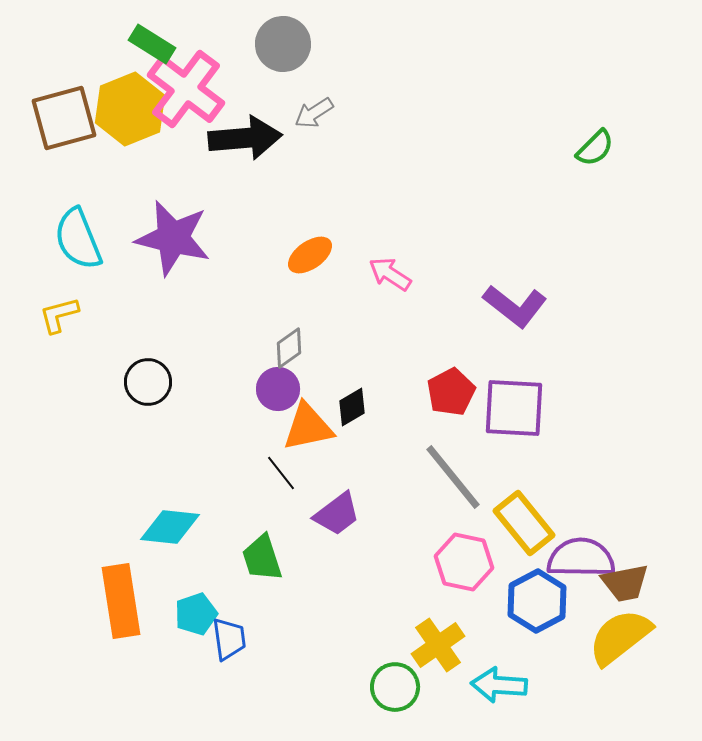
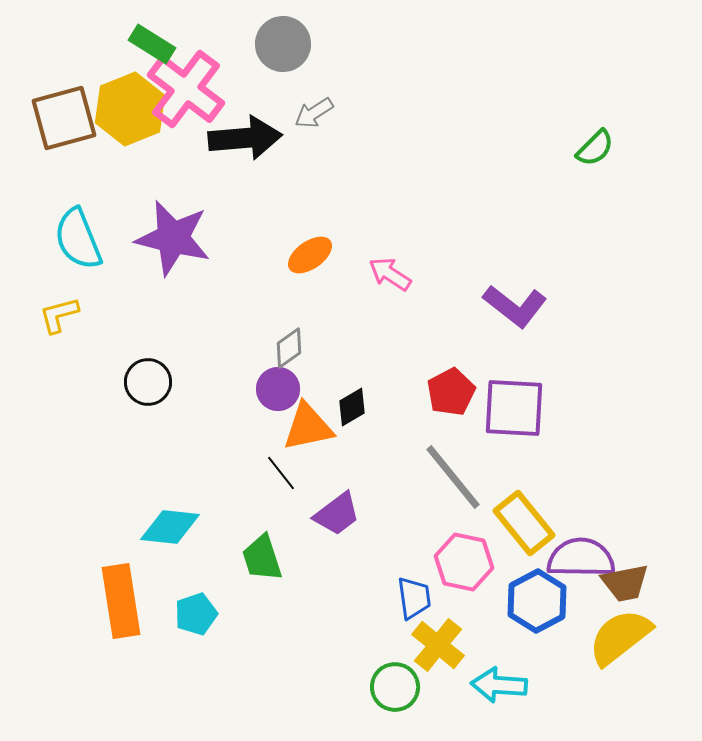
blue trapezoid: moved 185 px right, 41 px up
yellow cross: rotated 16 degrees counterclockwise
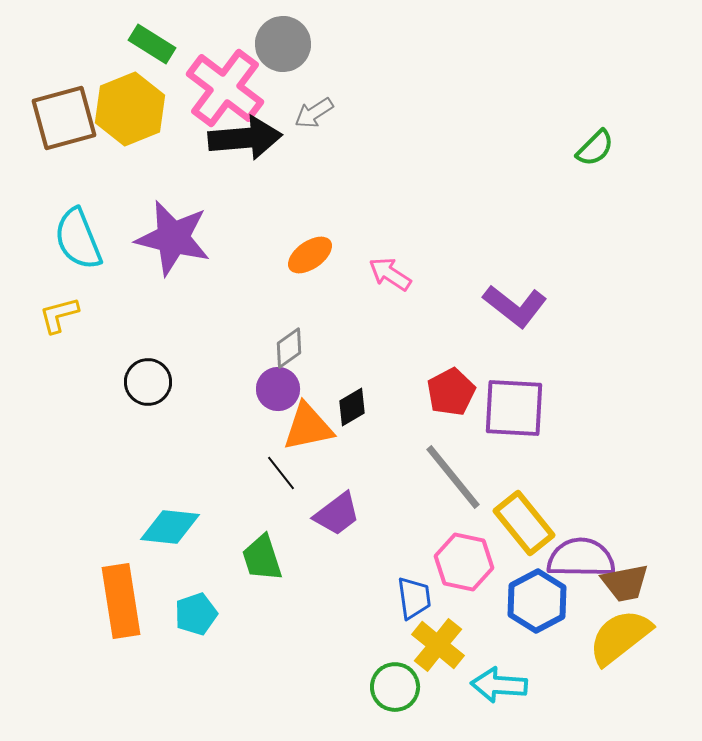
pink cross: moved 39 px right, 1 px up
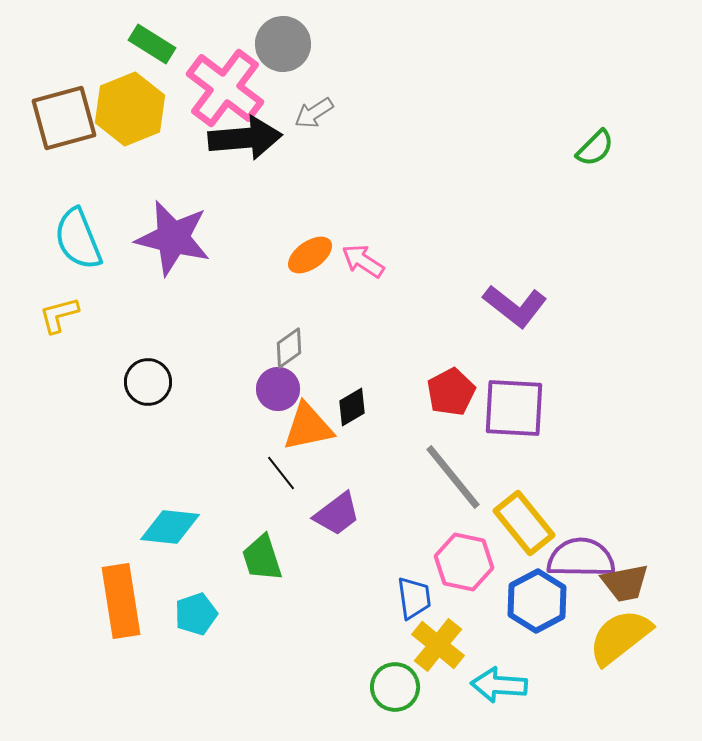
pink arrow: moved 27 px left, 13 px up
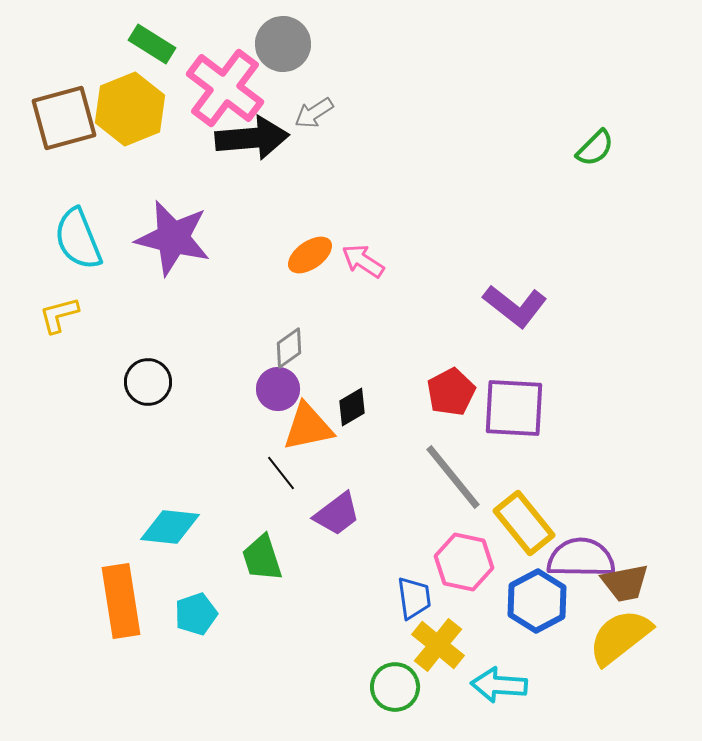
black arrow: moved 7 px right
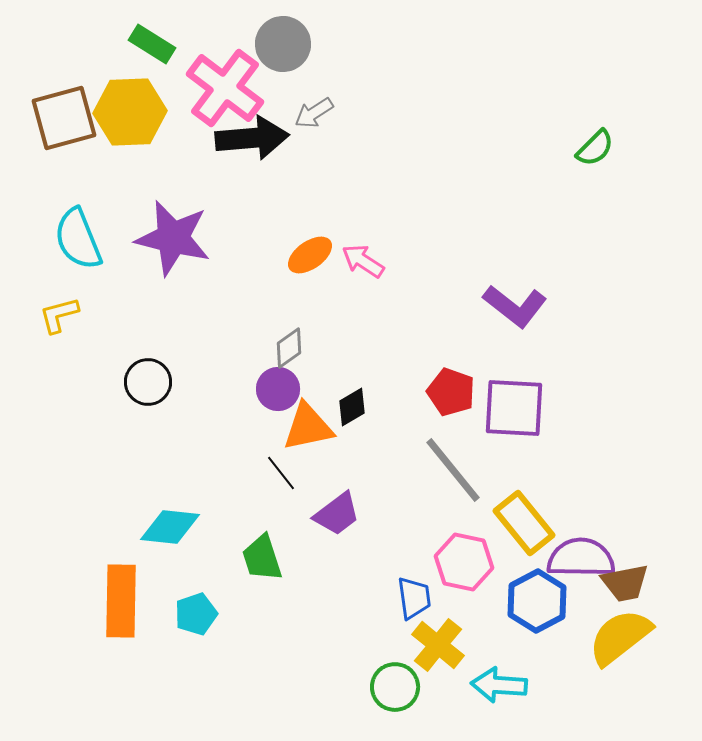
yellow hexagon: moved 3 px down; rotated 20 degrees clockwise
red pentagon: rotated 24 degrees counterclockwise
gray line: moved 7 px up
orange rectangle: rotated 10 degrees clockwise
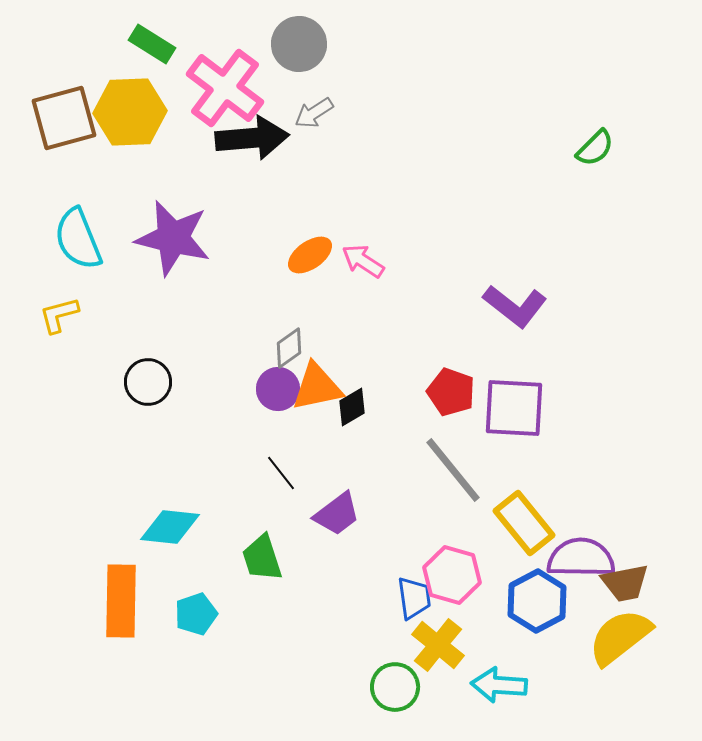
gray circle: moved 16 px right
orange triangle: moved 9 px right, 40 px up
pink hexagon: moved 12 px left, 13 px down; rotated 4 degrees clockwise
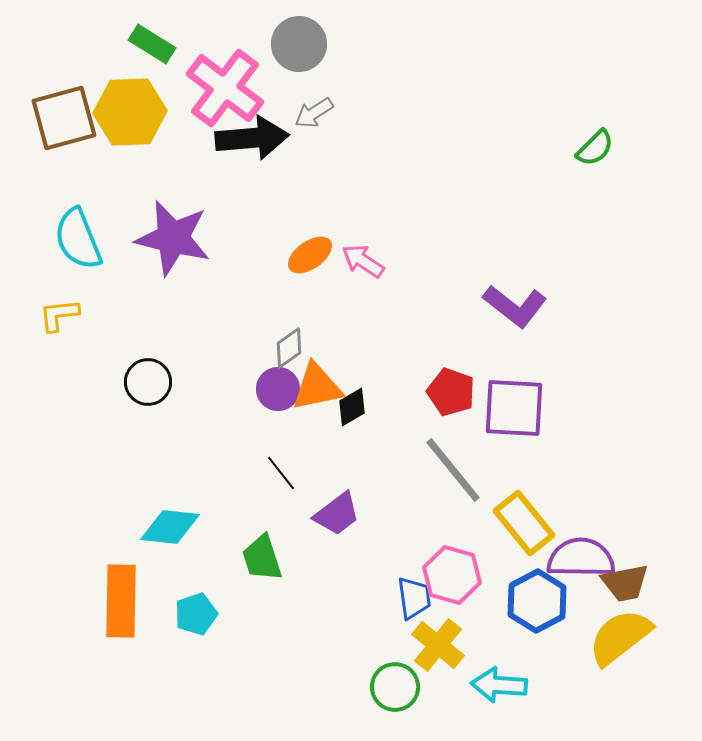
yellow L-shape: rotated 9 degrees clockwise
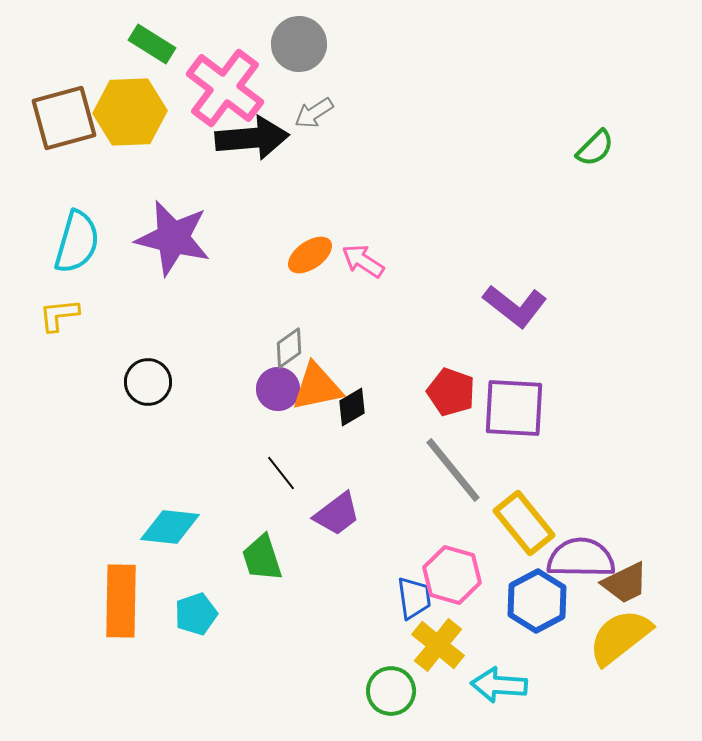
cyan semicircle: moved 1 px left, 3 px down; rotated 142 degrees counterclockwise
brown trapezoid: rotated 15 degrees counterclockwise
green circle: moved 4 px left, 4 px down
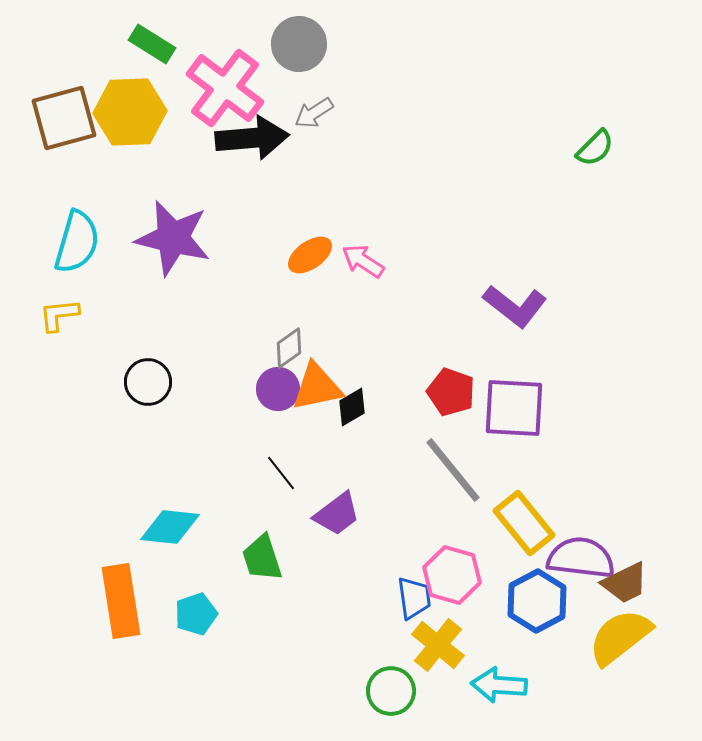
purple semicircle: rotated 6 degrees clockwise
orange rectangle: rotated 10 degrees counterclockwise
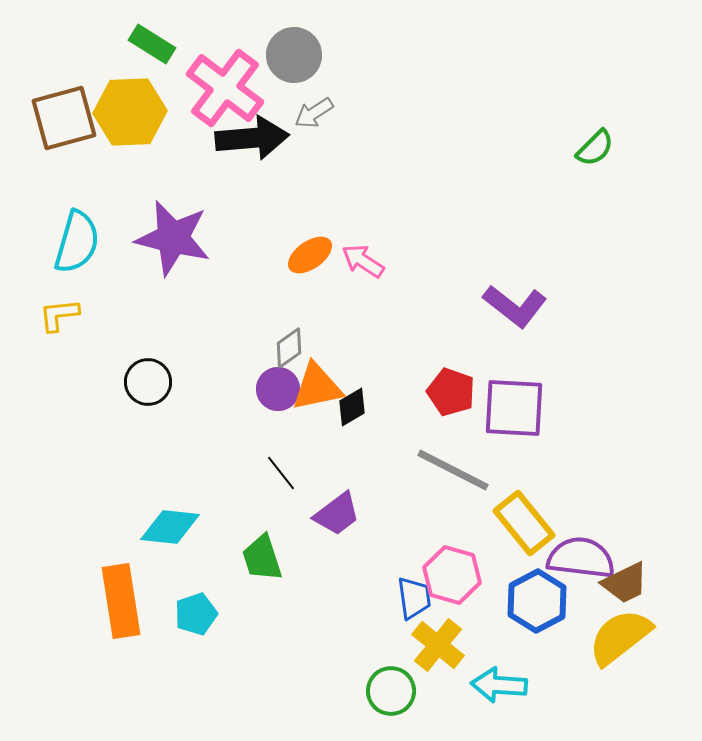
gray circle: moved 5 px left, 11 px down
gray line: rotated 24 degrees counterclockwise
